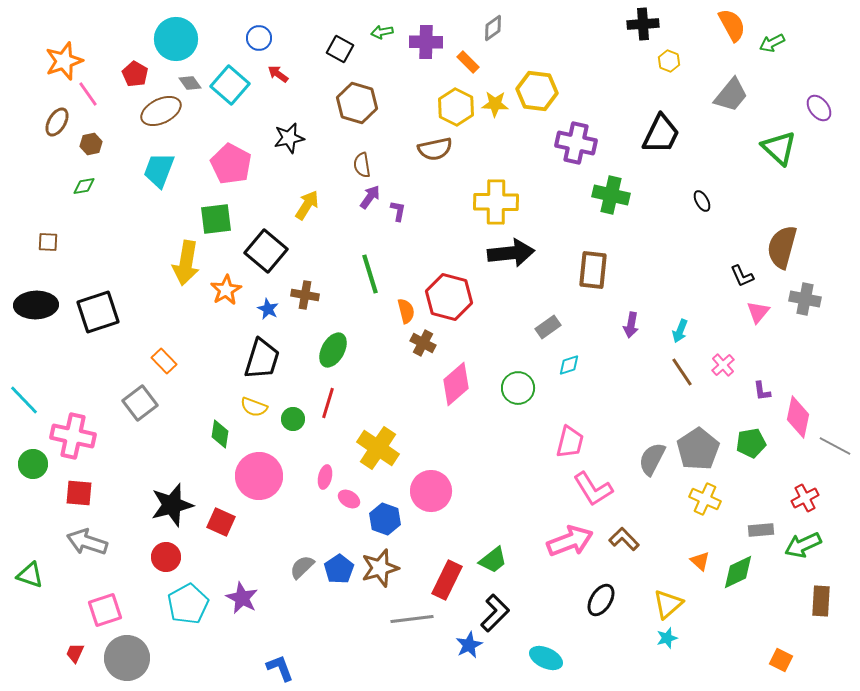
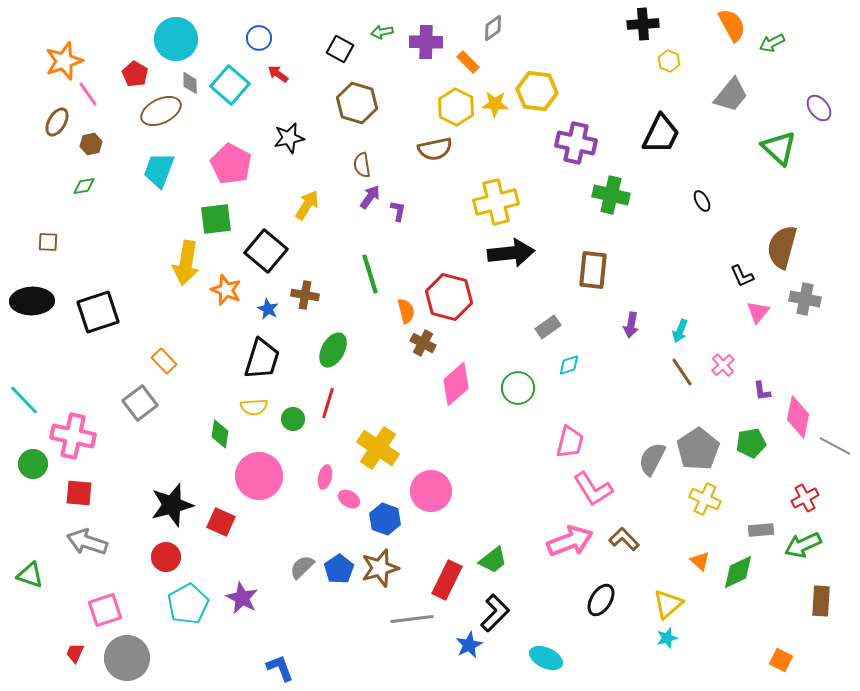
gray diamond at (190, 83): rotated 35 degrees clockwise
yellow cross at (496, 202): rotated 15 degrees counterclockwise
orange star at (226, 290): rotated 20 degrees counterclockwise
black ellipse at (36, 305): moved 4 px left, 4 px up
yellow semicircle at (254, 407): rotated 24 degrees counterclockwise
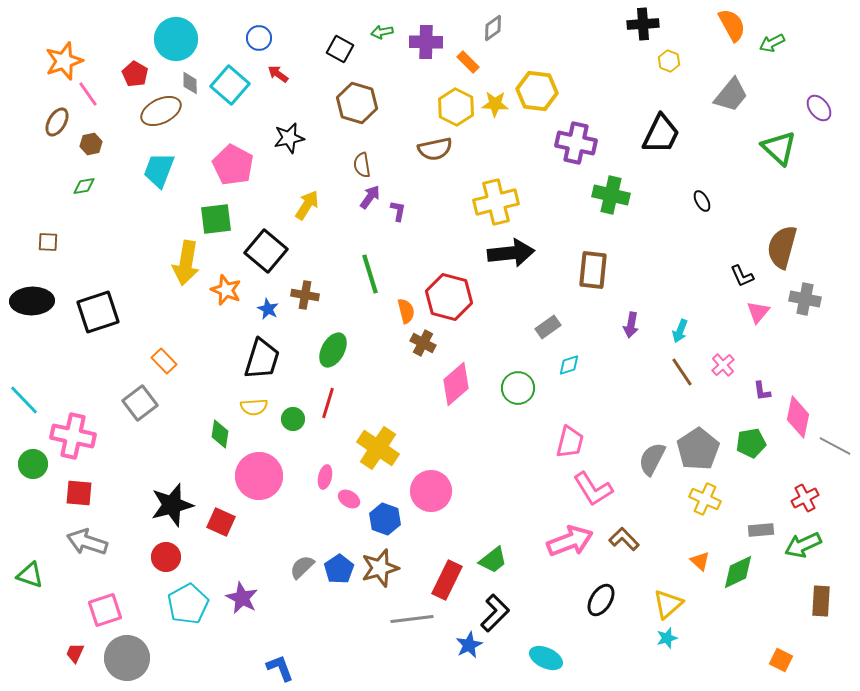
pink pentagon at (231, 164): moved 2 px right, 1 px down
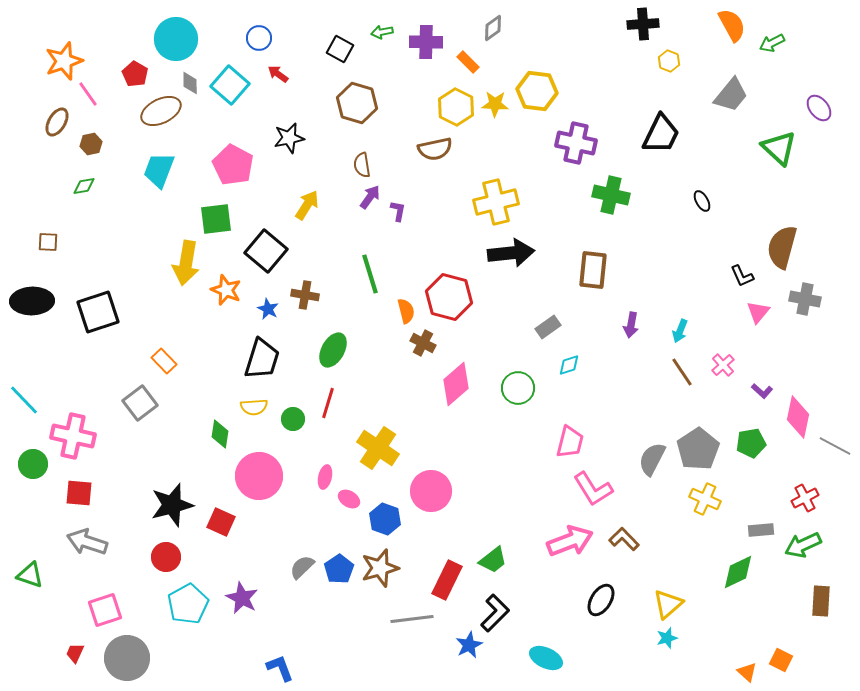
purple L-shape at (762, 391): rotated 40 degrees counterclockwise
orange triangle at (700, 561): moved 47 px right, 111 px down
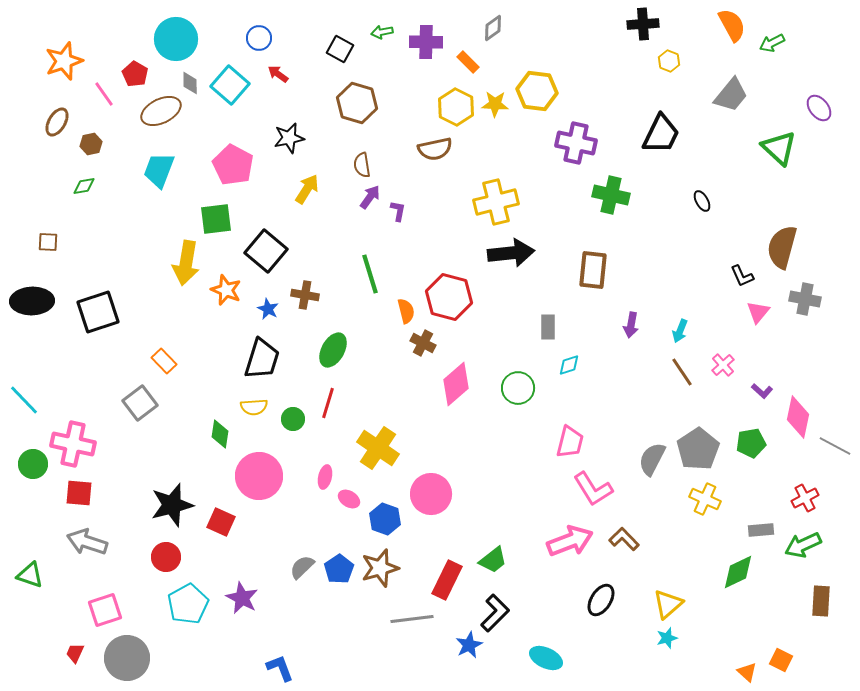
pink line at (88, 94): moved 16 px right
yellow arrow at (307, 205): moved 16 px up
gray rectangle at (548, 327): rotated 55 degrees counterclockwise
pink cross at (73, 436): moved 8 px down
pink circle at (431, 491): moved 3 px down
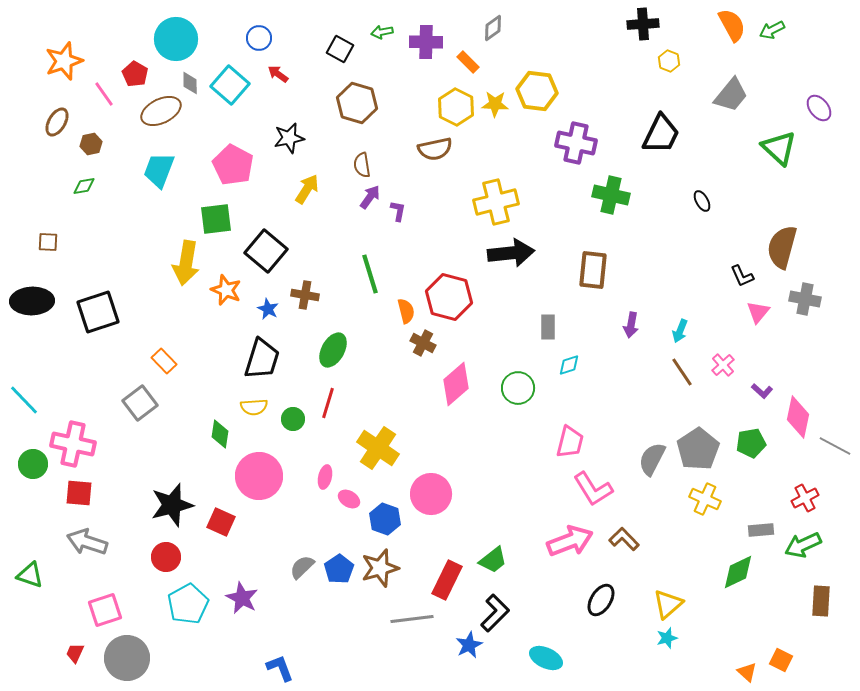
green arrow at (772, 43): moved 13 px up
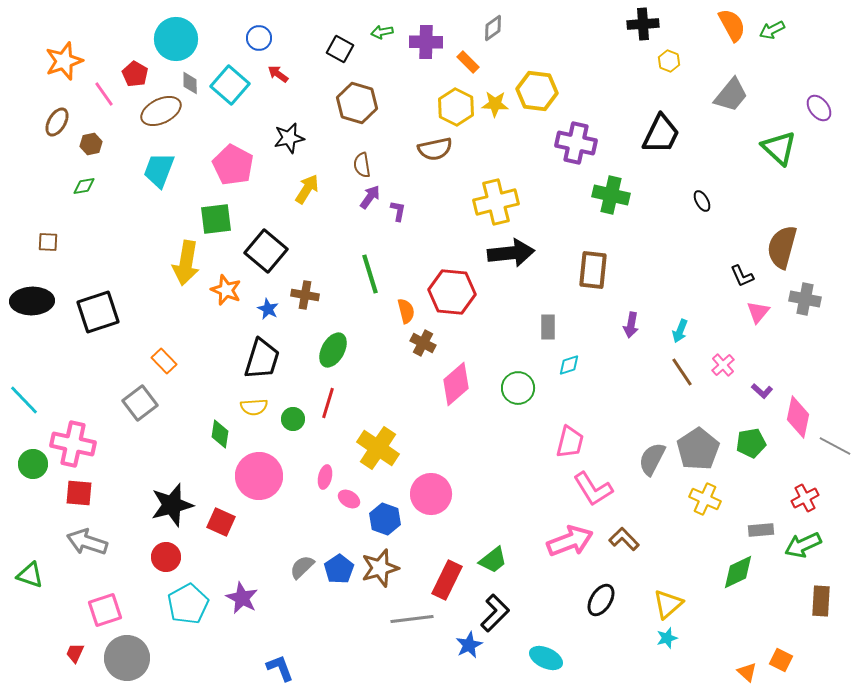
red hexagon at (449, 297): moved 3 px right, 5 px up; rotated 9 degrees counterclockwise
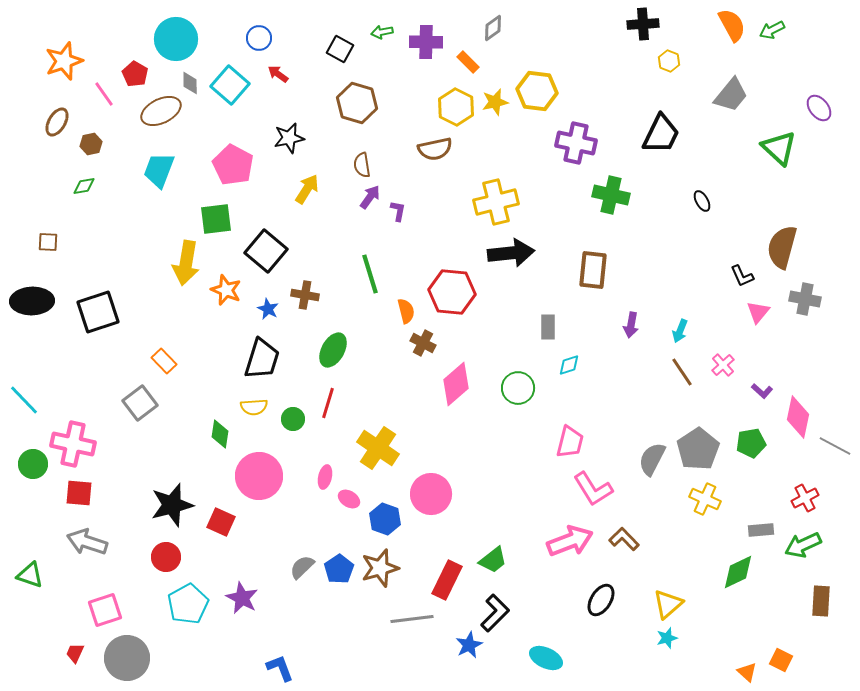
yellow star at (495, 104): moved 2 px up; rotated 16 degrees counterclockwise
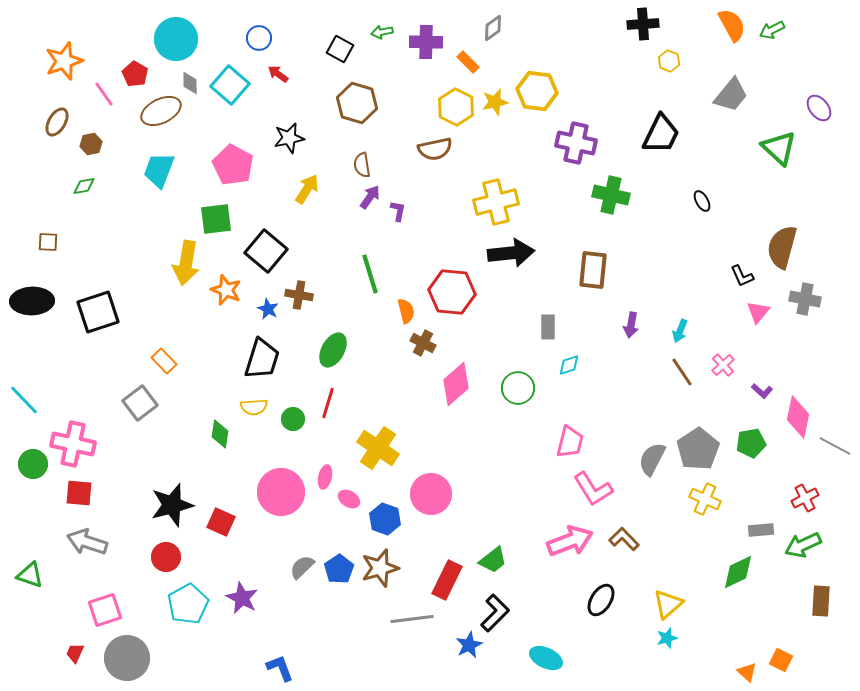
brown cross at (305, 295): moved 6 px left
pink circle at (259, 476): moved 22 px right, 16 px down
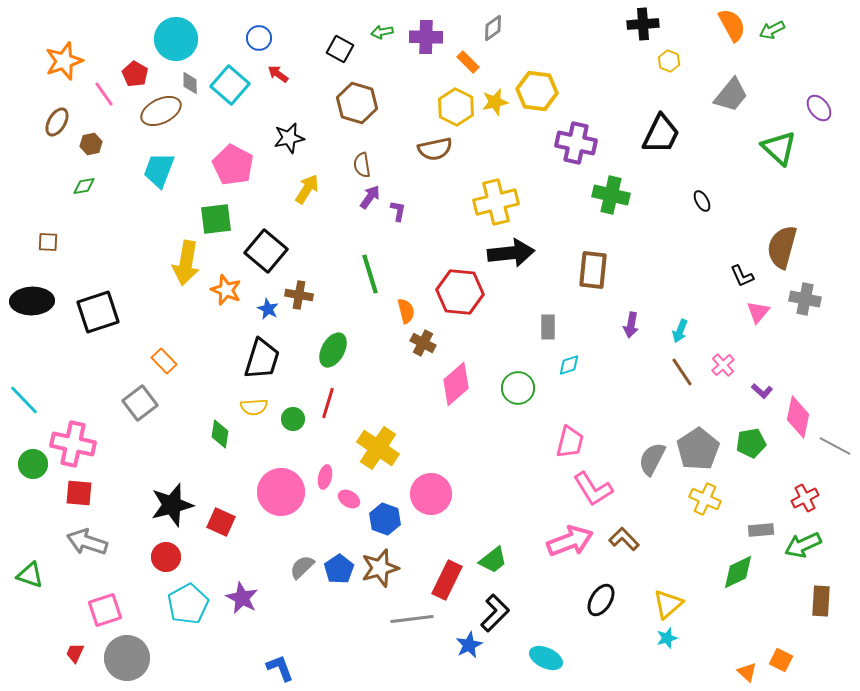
purple cross at (426, 42): moved 5 px up
red hexagon at (452, 292): moved 8 px right
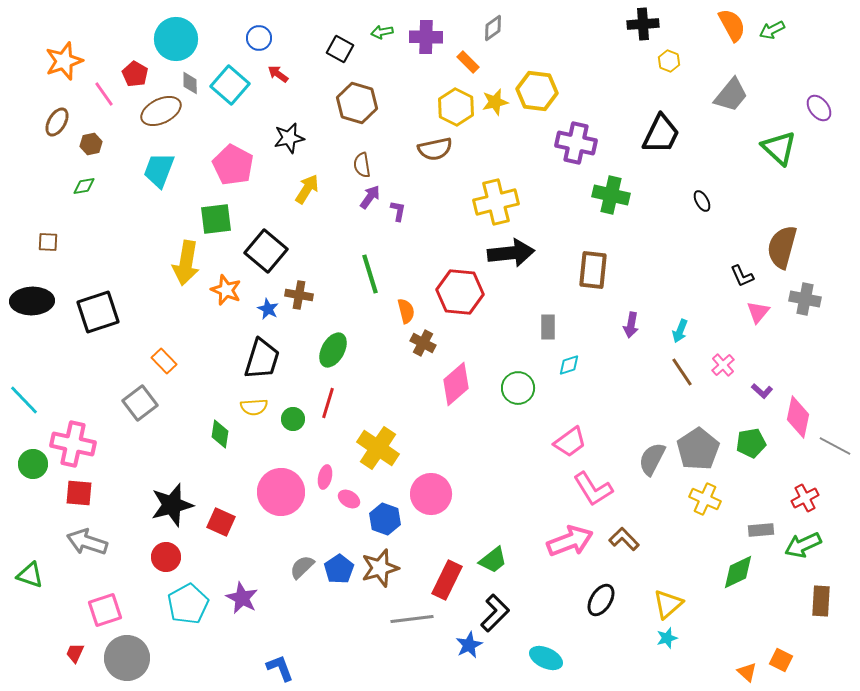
pink trapezoid at (570, 442): rotated 40 degrees clockwise
